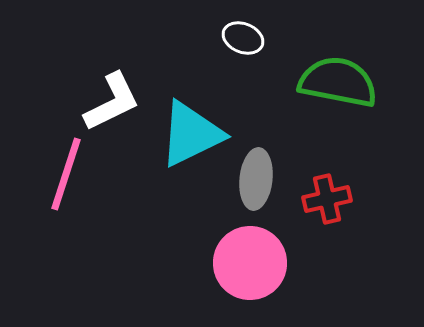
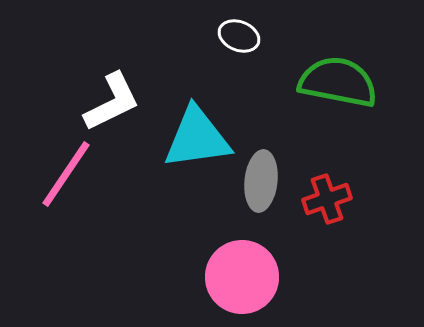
white ellipse: moved 4 px left, 2 px up
cyan triangle: moved 6 px right, 4 px down; rotated 18 degrees clockwise
pink line: rotated 16 degrees clockwise
gray ellipse: moved 5 px right, 2 px down
red cross: rotated 6 degrees counterclockwise
pink circle: moved 8 px left, 14 px down
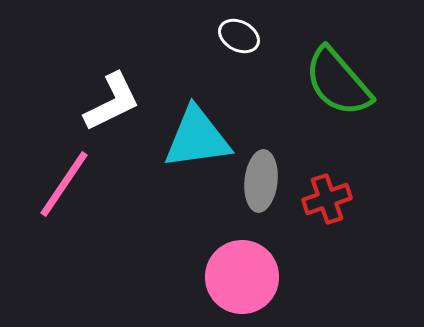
white ellipse: rotated 6 degrees clockwise
green semicircle: rotated 142 degrees counterclockwise
pink line: moved 2 px left, 10 px down
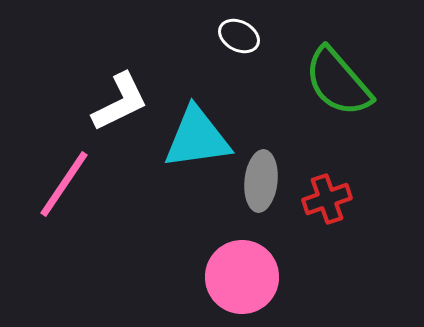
white L-shape: moved 8 px right
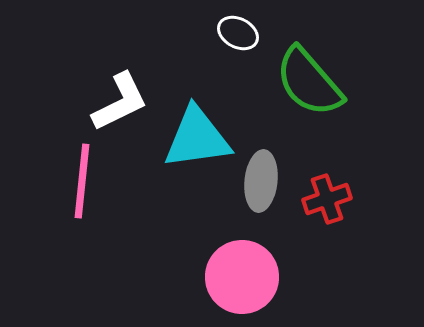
white ellipse: moved 1 px left, 3 px up
green semicircle: moved 29 px left
pink line: moved 18 px right, 3 px up; rotated 28 degrees counterclockwise
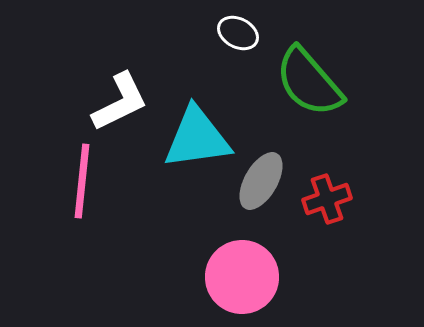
gray ellipse: rotated 24 degrees clockwise
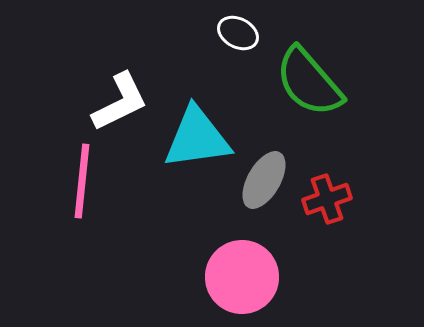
gray ellipse: moved 3 px right, 1 px up
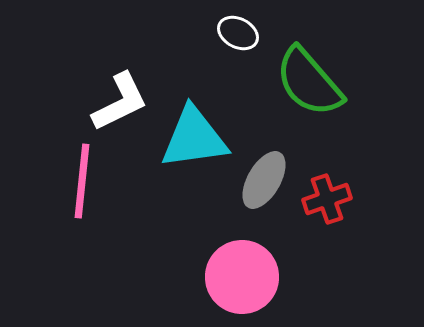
cyan triangle: moved 3 px left
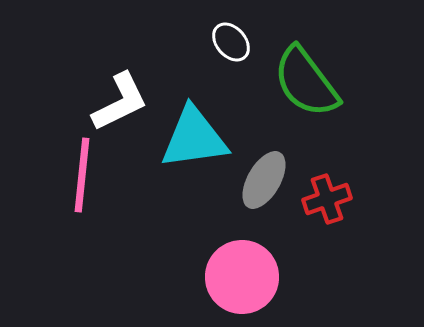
white ellipse: moved 7 px left, 9 px down; rotated 21 degrees clockwise
green semicircle: moved 3 px left; rotated 4 degrees clockwise
pink line: moved 6 px up
